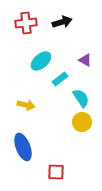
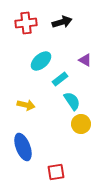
cyan semicircle: moved 9 px left, 3 px down
yellow circle: moved 1 px left, 2 px down
red square: rotated 12 degrees counterclockwise
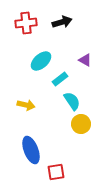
blue ellipse: moved 8 px right, 3 px down
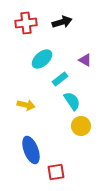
cyan ellipse: moved 1 px right, 2 px up
yellow circle: moved 2 px down
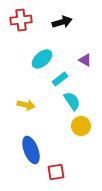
red cross: moved 5 px left, 3 px up
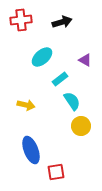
cyan ellipse: moved 2 px up
